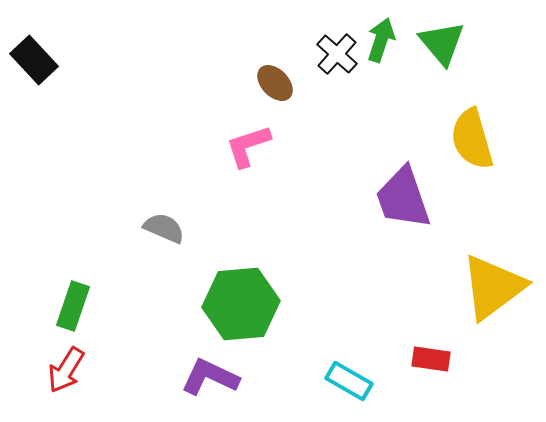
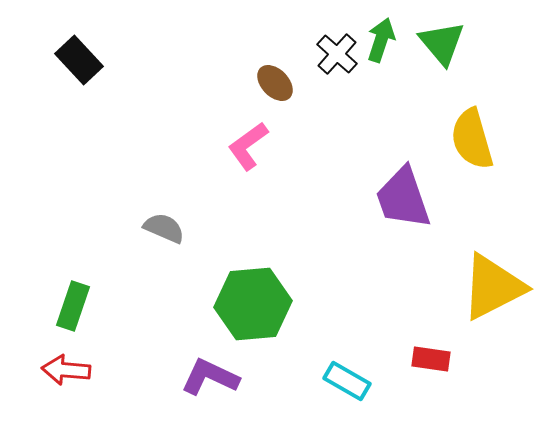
black rectangle: moved 45 px right
pink L-shape: rotated 18 degrees counterclockwise
yellow triangle: rotated 10 degrees clockwise
green hexagon: moved 12 px right
red arrow: rotated 63 degrees clockwise
cyan rectangle: moved 2 px left
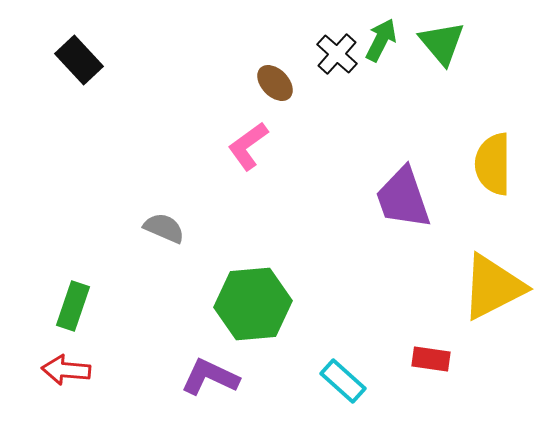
green arrow: rotated 9 degrees clockwise
yellow semicircle: moved 21 px right, 25 px down; rotated 16 degrees clockwise
cyan rectangle: moved 4 px left; rotated 12 degrees clockwise
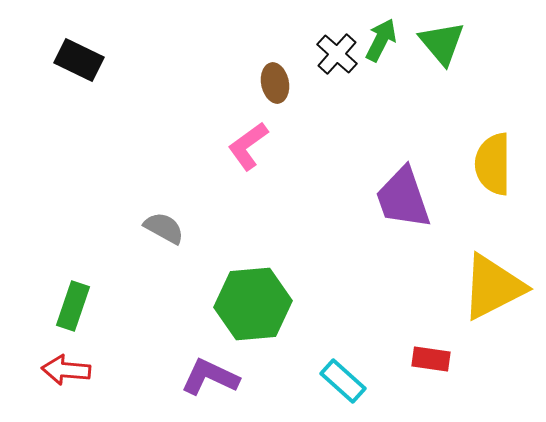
black rectangle: rotated 21 degrees counterclockwise
brown ellipse: rotated 33 degrees clockwise
gray semicircle: rotated 6 degrees clockwise
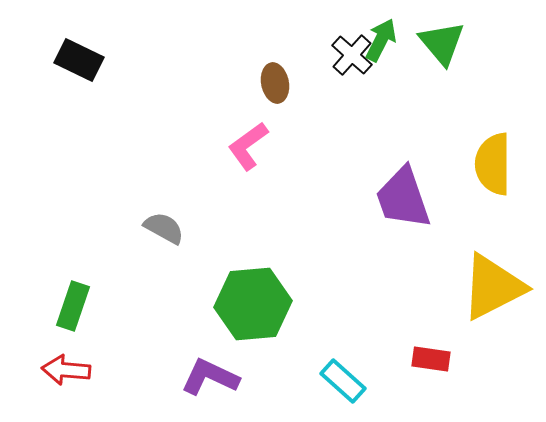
black cross: moved 15 px right, 1 px down
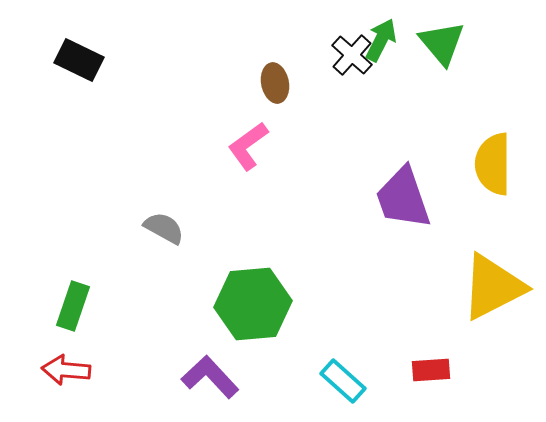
red rectangle: moved 11 px down; rotated 12 degrees counterclockwise
purple L-shape: rotated 22 degrees clockwise
